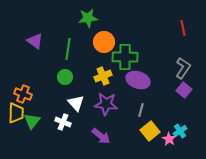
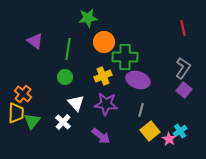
orange cross: rotated 18 degrees clockwise
white cross: rotated 21 degrees clockwise
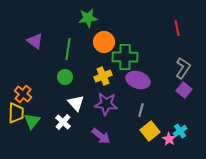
red line: moved 6 px left
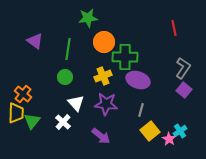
red line: moved 3 px left
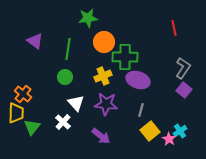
green triangle: moved 6 px down
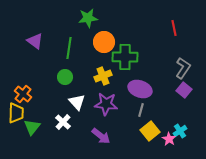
green line: moved 1 px right, 1 px up
purple ellipse: moved 2 px right, 9 px down
white triangle: moved 1 px right, 1 px up
